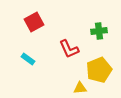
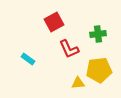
red square: moved 20 px right
green cross: moved 1 px left, 3 px down
yellow pentagon: rotated 15 degrees clockwise
yellow triangle: moved 2 px left, 5 px up
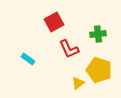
yellow pentagon: rotated 25 degrees clockwise
yellow triangle: rotated 32 degrees counterclockwise
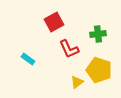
yellow triangle: moved 1 px left, 1 px up
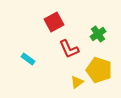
green cross: rotated 28 degrees counterclockwise
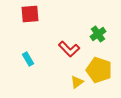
red square: moved 24 px left, 8 px up; rotated 24 degrees clockwise
red L-shape: rotated 20 degrees counterclockwise
cyan rectangle: rotated 24 degrees clockwise
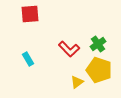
green cross: moved 10 px down
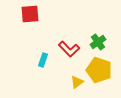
green cross: moved 2 px up
cyan rectangle: moved 15 px right, 1 px down; rotated 48 degrees clockwise
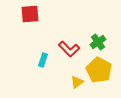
yellow pentagon: rotated 10 degrees clockwise
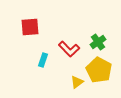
red square: moved 13 px down
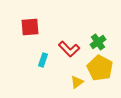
yellow pentagon: moved 1 px right, 2 px up
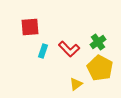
cyan rectangle: moved 9 px up
yellow triangle: moved 1 px left, 2 px down
